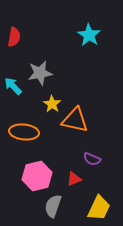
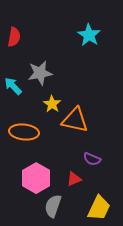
pink hexagon: moved 1 px left, 2 px down; rotated 16 degrees counterclockwise
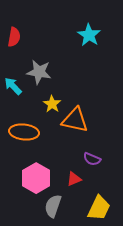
gray star: moved 1 px left, 1 px up; rotated 20 degrees clockwise
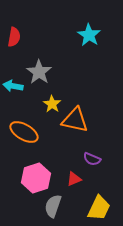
gray star: rotated 25 degrees clockwise
cyan arrow: rotated 36 degrees counterclockwise
orange ellipse: rotated 24 degrees clockwise
pink hexagon: rotated 12 degrees clockwise
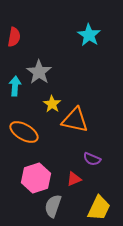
cyan arrow: moved 2 px right; rotated 84 degrees clockwise
